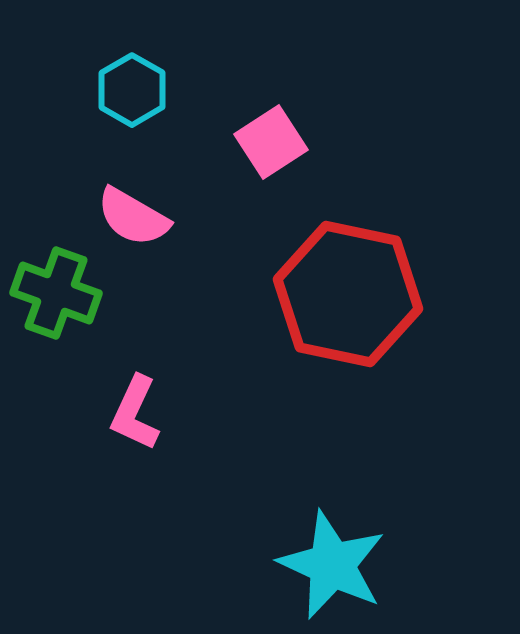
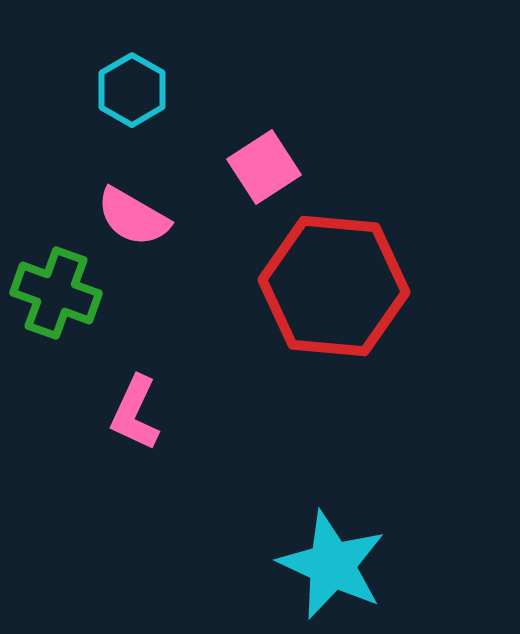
pink square: moved 7 px left, 25 px down
red hexagon: moved 14 px left, 8 px up; rotated 7 degrees counterclockwise
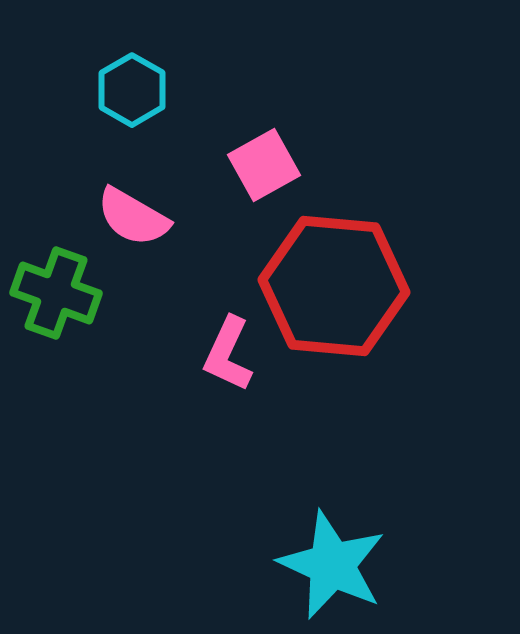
pink square: moved 2 px up; rotated 4 degrees clockwise
pink L-shape: moved 93 px right, 59 px up
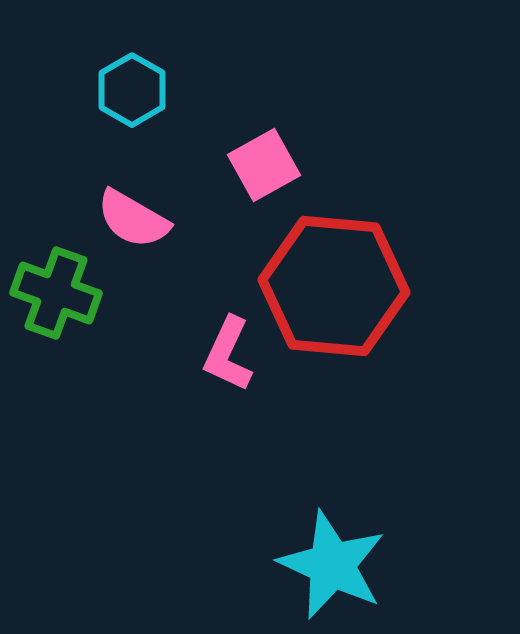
pink semicircle: moved 2 px down
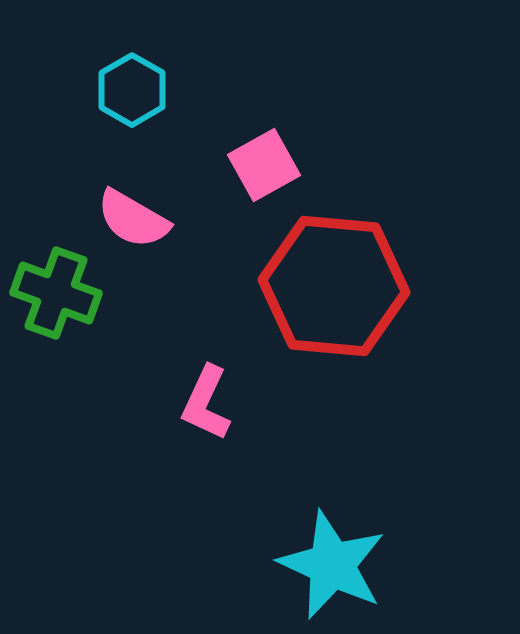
pink L-shape: moved 22 px left, 49 px down
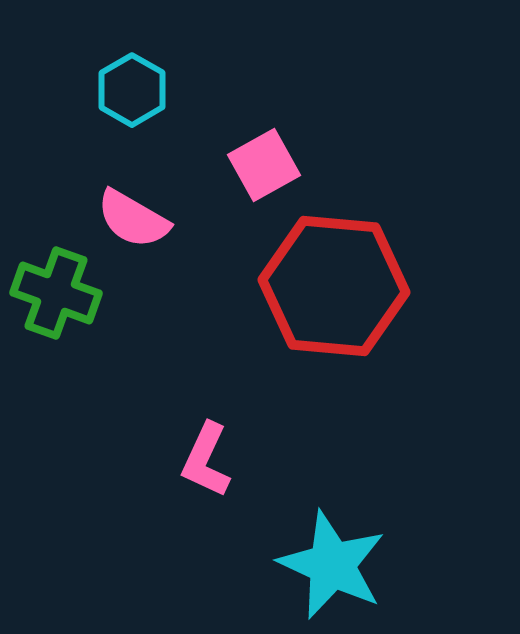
pink L-shape: moved 57 px down
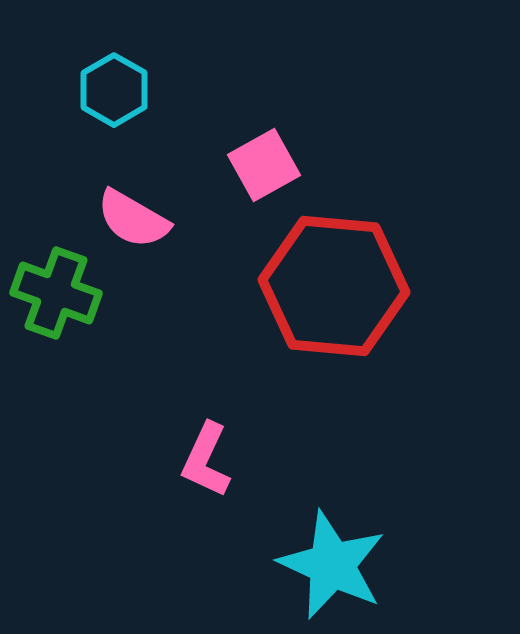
cyan hexagon: moved 18 px left
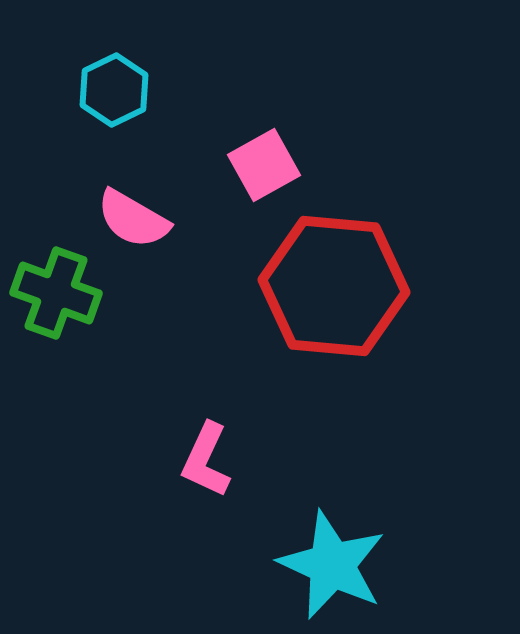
cyan hexagon: rotated 4 degrees clockwise
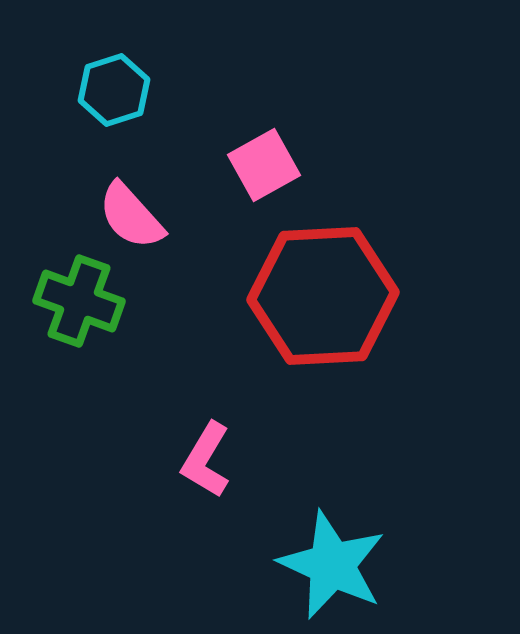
cyan hexagon: rotated 8 degrees clockwise
pink semicircle: moved 2 px left, 3 px up; rotated 18 degrees clockwise
red hexagon: moved 11 px left, 10 px down; rotated 8 degrees counterclockwise
green cross: moved 23 px right, 8 px down
pink L-shape: rotated 6 degrees clockwise
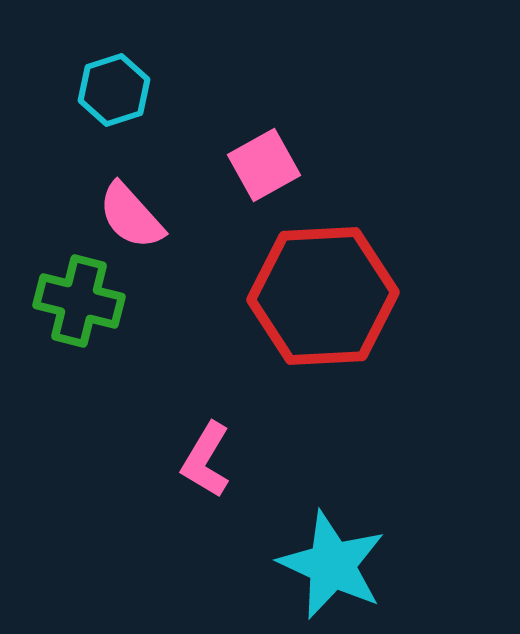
green cross: rotated 6 degrees counterclockwise
